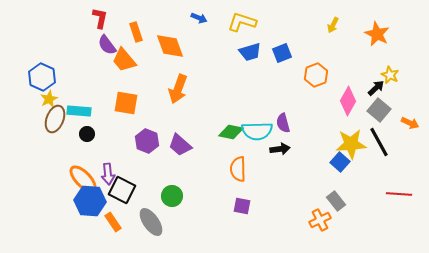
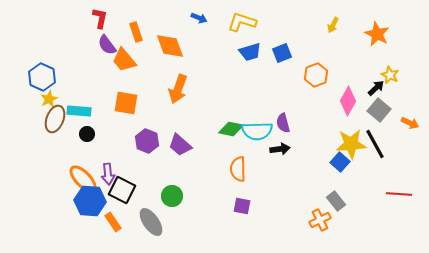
green diamond at (231, 132): moved 3 px up
black line at (379, 142): moved 4 px left, 2 px down
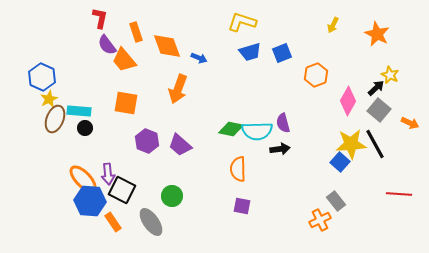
blue arrow at (199, 18): moved 40 px down
orange diamond at (170, 46): moved 3 px left
black circle at (87, 134): moved 2 px left, 6 px up
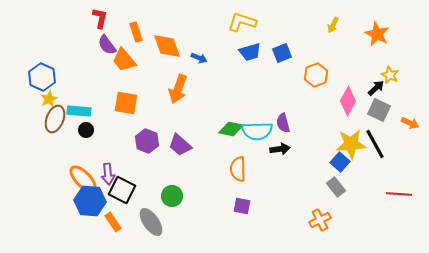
gray square at (379, 110): rotated 15 degrees counterclockwise
black circle at (85, 128): moved 1 px right, 2 px down
gray rectangle at (336, 201): moved 14 px up
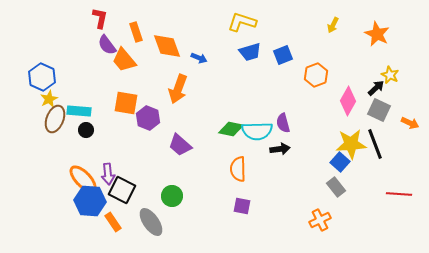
blue square at (282, 53): moved 1 px right, 2 px down
purple hexagon at (147, 141): moved 1 px right, 23 px up
black line at (375, 144): rotated 8 degrees clockwise
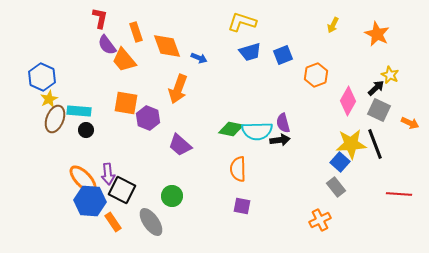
black arrow at (280, 149): moved 9 px up
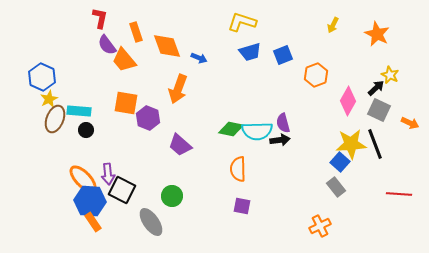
orange cross at (320, 220): moved 6 px down
orange rectangle at (113, 222): moved 20 px left
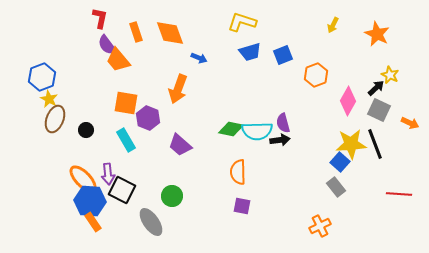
orange diamond at (167, 46): moved 3 px right, 13 px up
orange trapezoid at (124, 60): moved 6 px left
blue hexagon at (42, 77): rotated 16 degrees clockwise
yellow star at (49, 99): rotated 18 degrees counterclockwise
cyan rectangle at (79, 111): moved 47 px right, 29 px down; rotated 55 degrees clockwise
orange semicircle at (238, 169): moved 3 px down
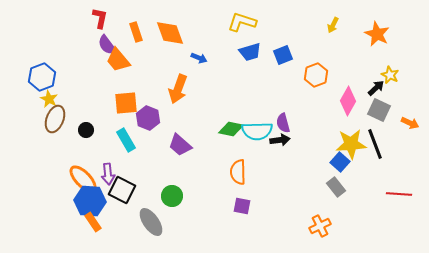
orange square at (126, 103): rotated 15 degrees counterclockwise
